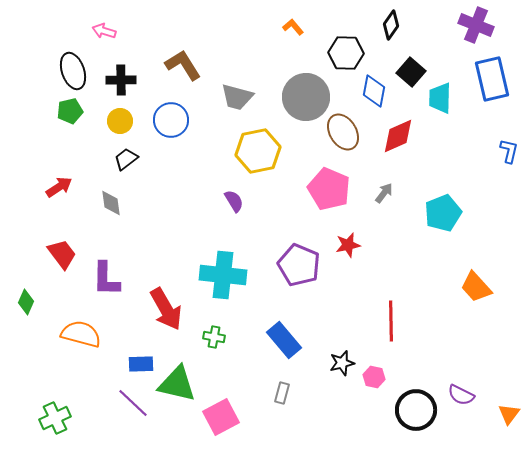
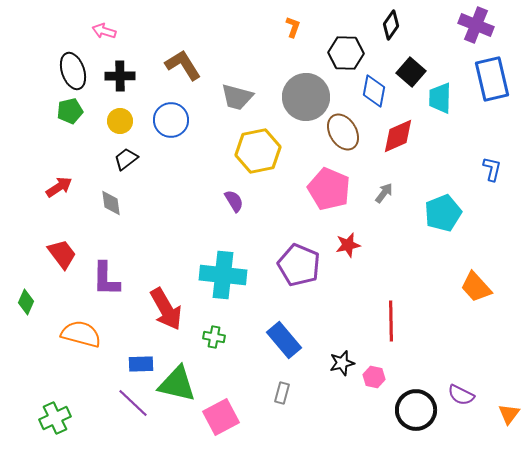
orange L-shape at (293, 27): rotated 60 degrees clockwise
black cross at (121, 80): moved 1 px left, 4 px up
blue L-shape at (509, 151): moved 17 px left, 18 px down
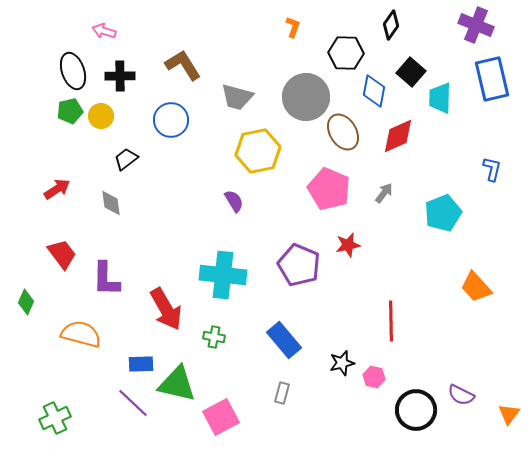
yellow circle at (120, 121): moved 19 px left, 5 px up
red arrow at (59, 187): moved 2 px left, 2 px down
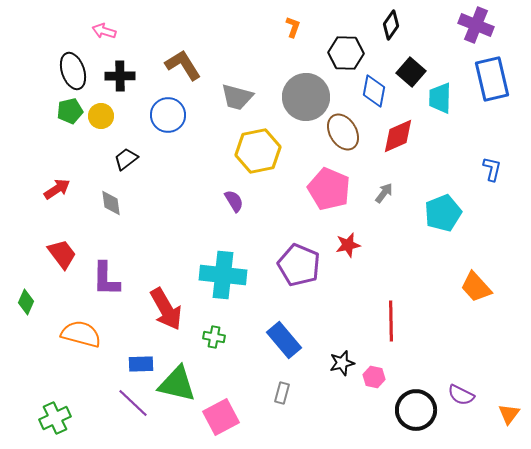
blue circle at (171, 120): moved 3 px left, 5 px up
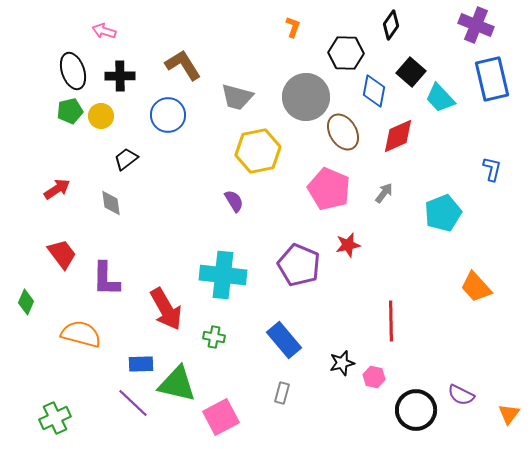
cyan trapezoid at (440, 98): rotated 44 degrees counterclockwise
